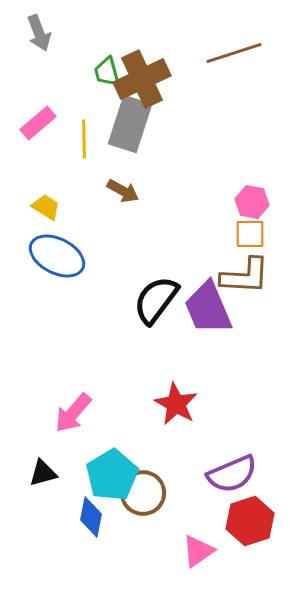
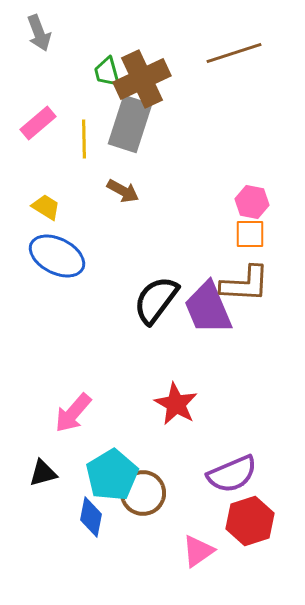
brown L-shape: moved 8 px down
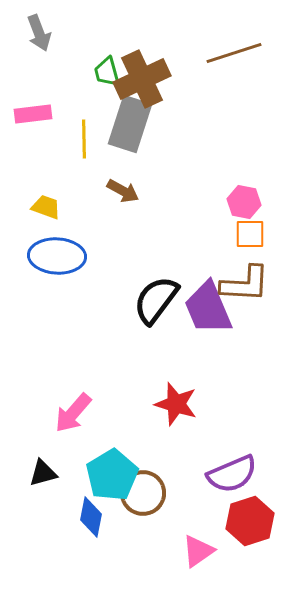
pink rectangle: moved 5 px left, 9 px up; rotated 33 degrees clockwise
pink hexagon: moved 8 px left
yellow trapezoid: rotated 12 degrees counterclockwise
blue ellipse: rotated 24 degrees counterclockwise
red star: rotated 12 degrees counterclockwise
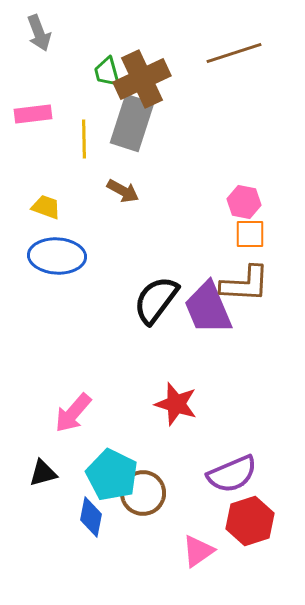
gray rectangle: moved 2 px right, 1 px up
cyan pentagon: rotated 15 degrees counterclockwise
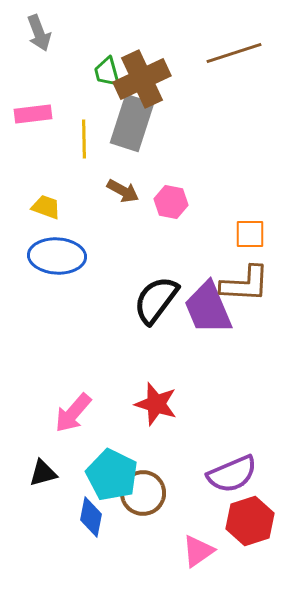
pink hexagon: moved 73 px left
red star: moved 20 px left
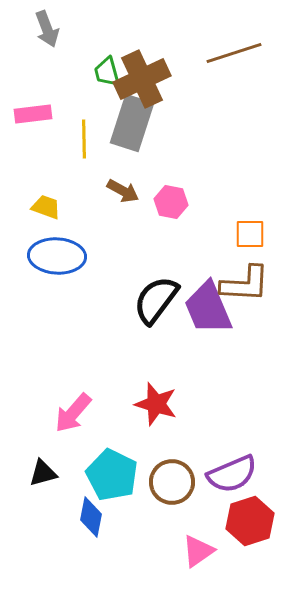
gray arrow: moved 8 px right, 4 px up
brown circle: moved 29 px right, 11 px up
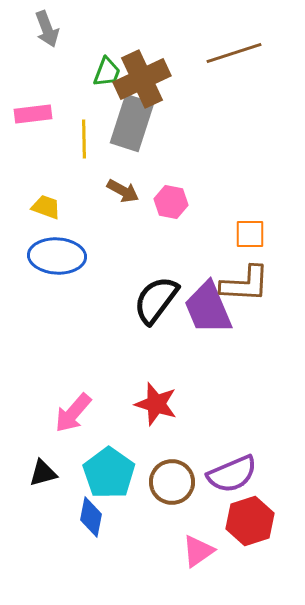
green trapezoid: rotated 144 degrees counterclockwise
cyan pentagon: moved 3 px left, 2 px up; rotated 9 degrees clockwise
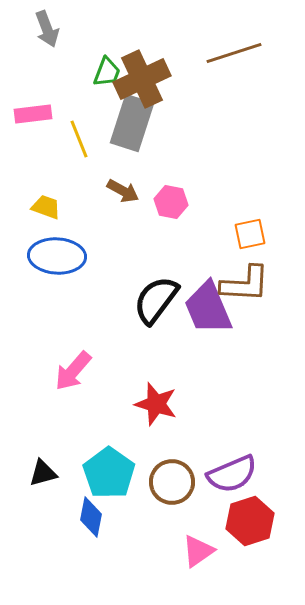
yellow line: moved 5 px left; rotated 21 degrees counterclockwise
orange square: rotated 12 degrees counterclockwise
pink arrow: moved 42 px up
